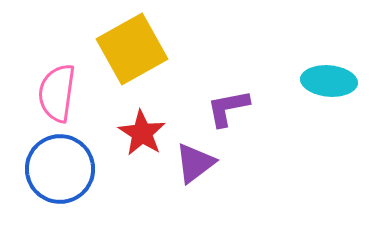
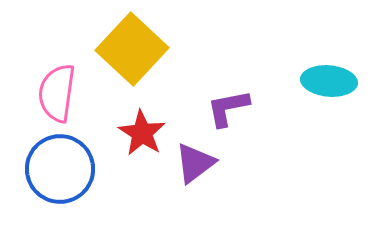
yellow square: rotated 18 degrees counterclockwise
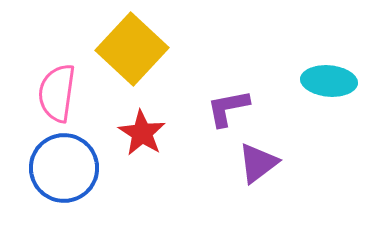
purple triangle: moved 63 px right
blue circle: moved 4 px right, 1 px up
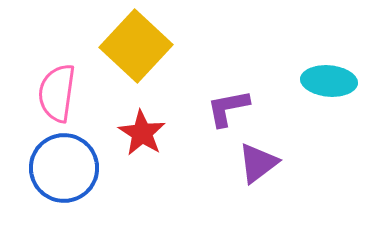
yellow square: moved 4 px right, 3 px up
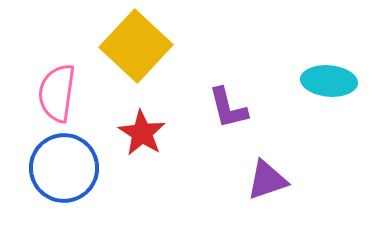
purple L-shape: rotated 93 degrees counterclockwise
purple triangle: moved 9 px right, 17 px down; rotated 18 degrees clockwise
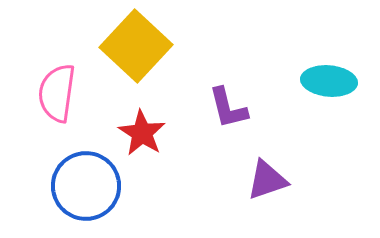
blue circle: moved 22 px right, 18 px down
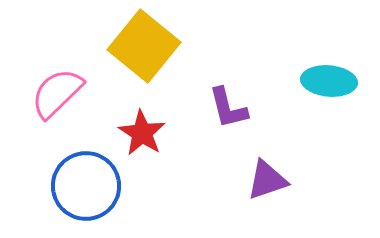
yellow square: moved 8 px right; rotated 4 degrees counterclockwise
pink semicircle: rotated 38 degrees clockwise
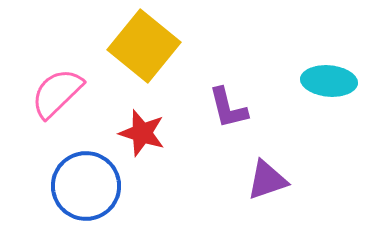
red star: rotated 15 degrees counterclockwise
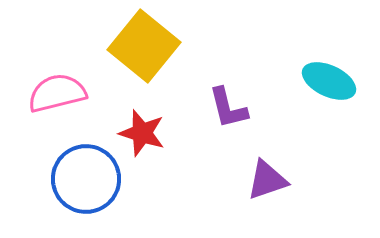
cyan ellipse: rotated 20 degrees clockwise
pink semicircle: rotated 30 degrees clockwise
blue circle: moved 7 px up
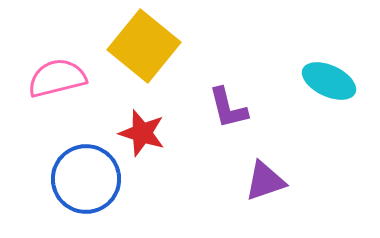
pink semicircle: moved 15 px up
purple triangle: moved 2 px left, 1 px down
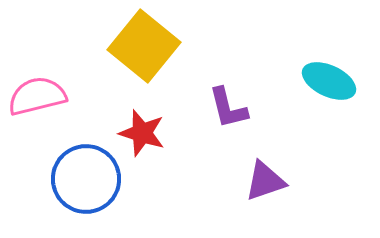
pink semicircle: moved 20 px left, 18 px down
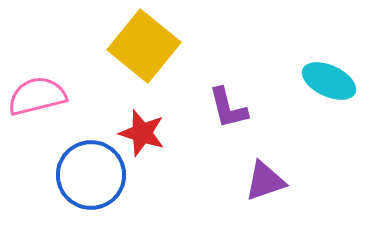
blue circle: moved 5 px right, 4 px up
